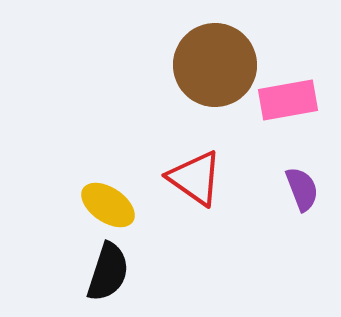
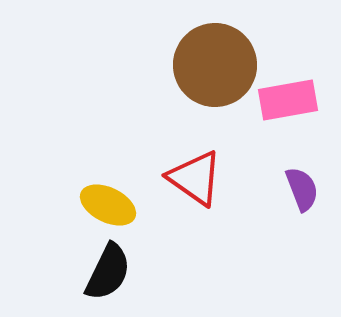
yellow ellipse: rotated 8 degrees counterclockwise
black semicircle: rotated 8 degrees clockwise
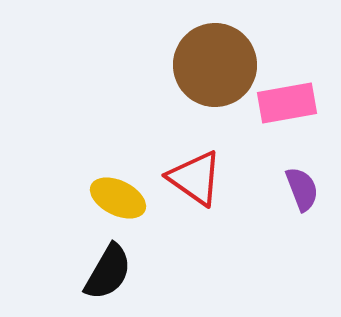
pink rectangle: moved 1 px left, 3 px down
yellow ellipse: moved 10 px right, 7 px up
black semicircle: rotated 4 degrees clockwise
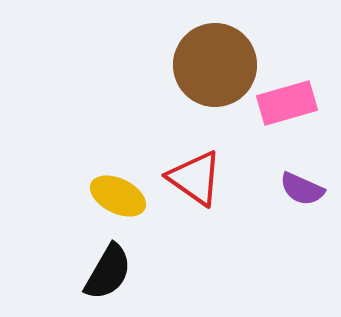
pink rectangle: rotated 6 degrees counterclockwise
purple semicircle: rotated 135 degrees clockwise
yellow ellipse: moved 2 px up
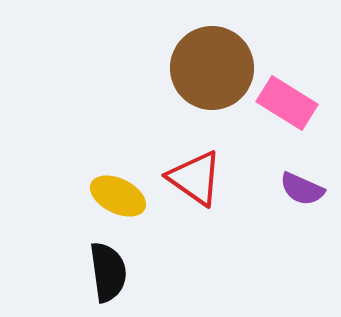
brown circle: moved 3 px left, 3 px down
pink rectangle: rotated 48 degrees clockwise
black semicircle: rotated 38 degrees counterclockwise
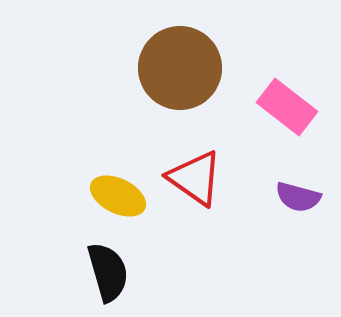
brown circle: moved 32 px left
pink rectangle: moved 4 px down; rotated 6 degrees clockwise
purple semicircle: moved 4 px left, 8 px down; rotated 9 degrees counterclockwise
black semicircle: rotated 8 degrees counterclockwise
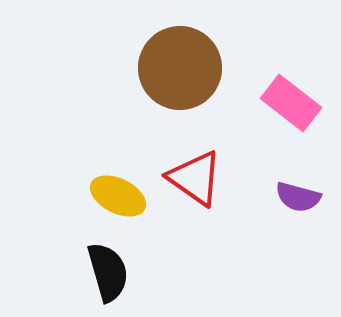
pink rectangle: moved 4 px right, 4 px up
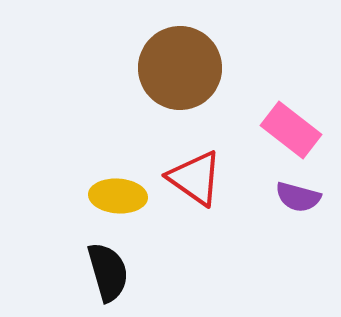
pink rectangle: moved 27 px down
yellow ellipse: rotated 22 degrees counterclockwise
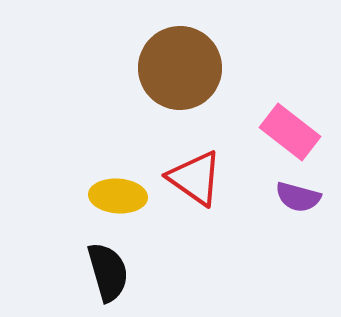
pink rectangle: moved 1 px left, 2 px down
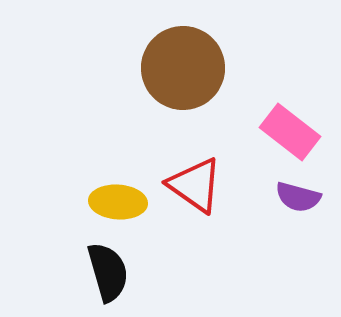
brown circle: moved 3 px right
red triangle: moved 7 px down
yellow ellipse: moved 6 px down
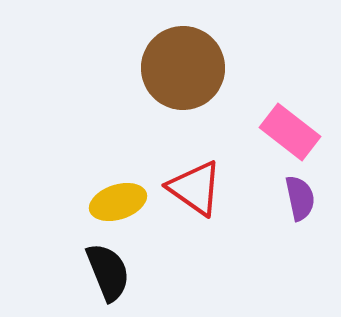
red triangle: moved 3 px down
purple semicircle: moved 2 px right, 1 px down; rotated 117 degrees counterclockwise
yellow ellipse: rotated 22 degrees counterclockwise
black semicircle: rotated 6 degrees counterclockwise
